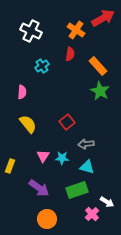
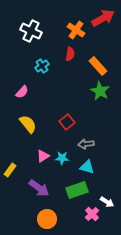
pink semicircle: rotated 40 degrees clockwise
pink triangle: rotated 24 degrees clockwise
yellow rectangle: moved 4 px down; rotated 16 degrees clockwise
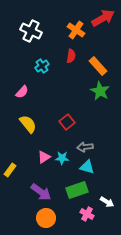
red semicircle: moved 1 px right, 2 px down
gray arrow: moved 1 px left, 3 px down
pink triangle: moved 1 px right, 1 px down
purple arrow: moved 2 px right, 4 px down
pink cross: moved 5 px left; rotated 16 degrees counterclockwise
orange circle: moved 1 px left, 1 px up
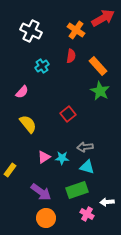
red square: moved 1 px right, 8 px up
white arrow: rotated 144 degrees clockwise
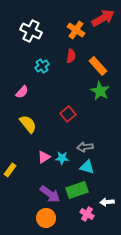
purple arrow: moved 9 px right, 2 px down
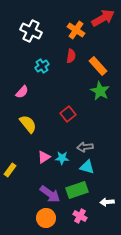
pink cross: moved 7 px left, 2 px down
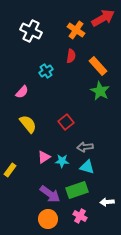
cyan cross: moved 4 px right, 5 px down
red square: moved 2 px left, 8 px down
cyan star: moved 3 px down
orange circle: moved 2 px right, 1 px down
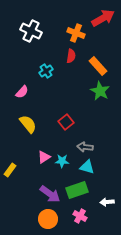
orange cross: moved 3 px down; rotated 12 degrees counterclockwise
gray arrow: rotated 14 degrees clockwise
